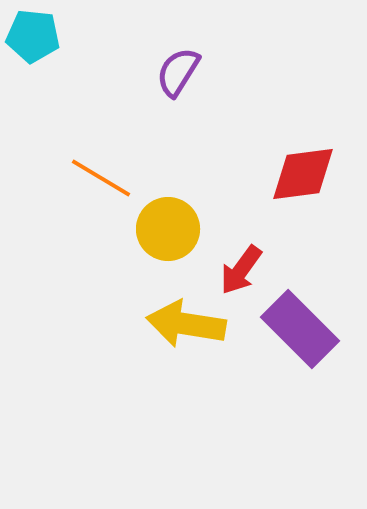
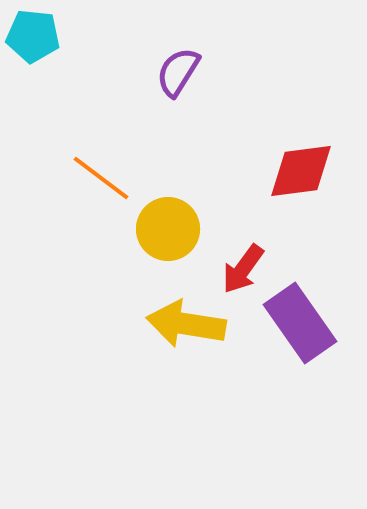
red diamond: moved 2 px left, 3 px up
orange line: rotated 6 degrees clockwise
red arrow: moved 2 px right, 1 px up
purple rectangle: moved 6 px up; rotated 10 degrees clockwise
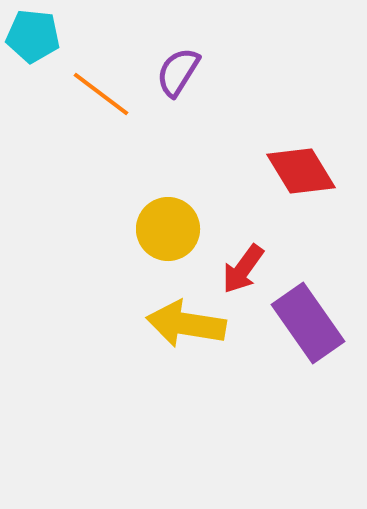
red diamond: rotated 66 degrees clockwise
orange line: moved 84 px up
purple rectangle: moved 8 px right
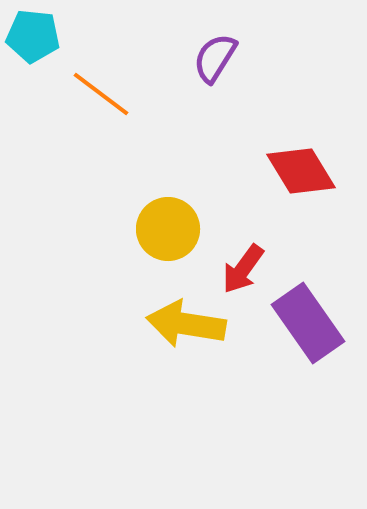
purple semicircle: moved 37 px right, 14 px up
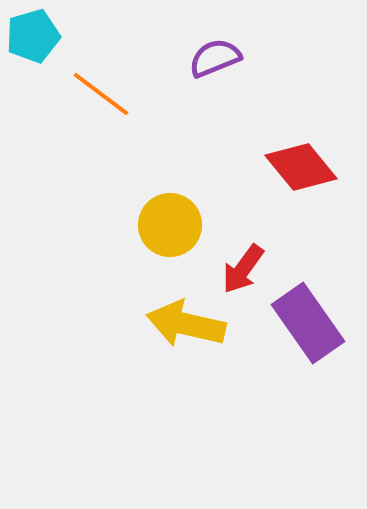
cyan pentagon: rotated 22 degrees counterclockwise
purple semicircle: rotated 36 degrees clockwise
red diamond: moved 4 px up; rotated 8 degrees counterclockwise
yellow circle: moved 2 px right, 4 px up
yellow arrow: rotated 4 degrees clockwise
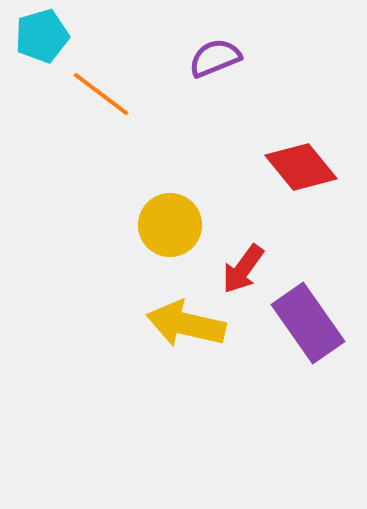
cyan pentagon: moved 9 px right
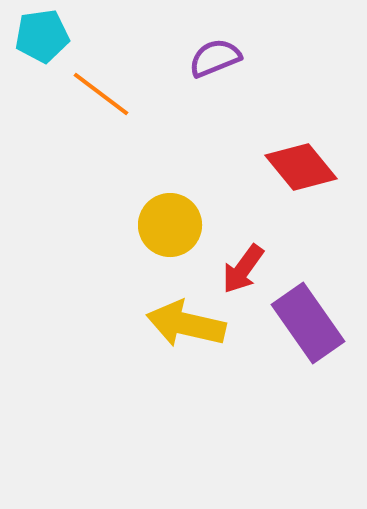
cyan pentagon: rotated 8 degrees clockwise
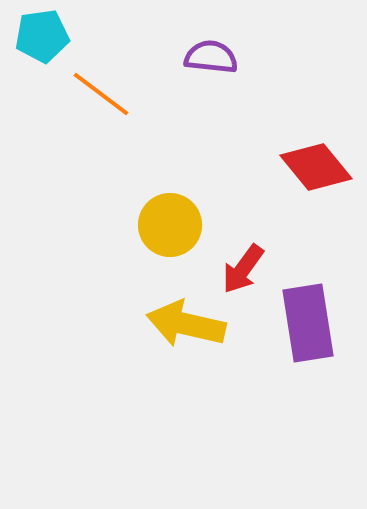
purple semicircle: moved 4 px left, 1 px up; rotated 28 degrees clockwise
red diamond: moved 15 px right
purple rectangle: rotated 26 degrees clockwise
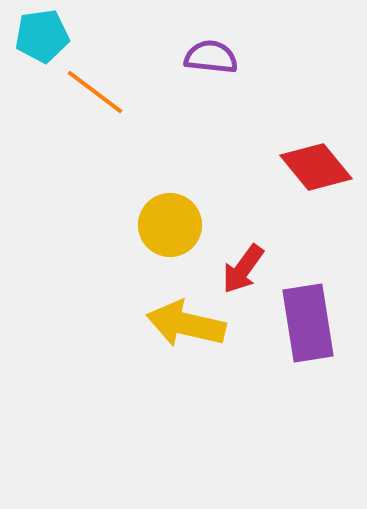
orange line: moved 6 px left, 2 px up
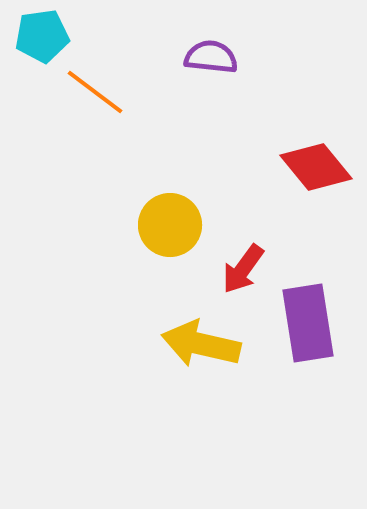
yellow arrow: moved 15 px right, 20 px down
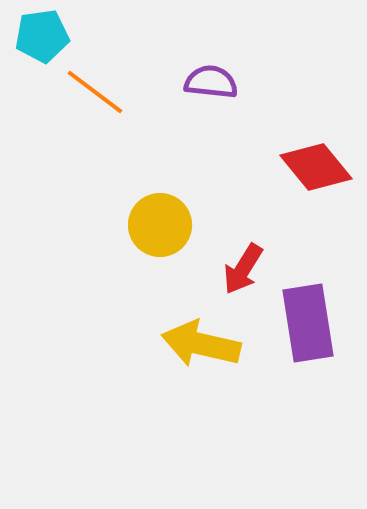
purple semicircle: moved 25 px down
yellow circle: moved 10 px left
red arrow: rotated 4 degrees counterclockwise
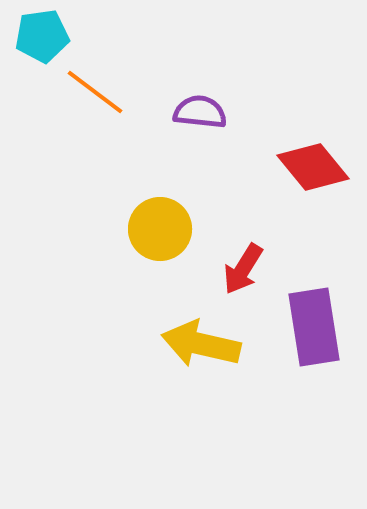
purple semicircle: moved 11 px left, 30 px down
red diamond: moved 3 px left
yellow circle: moved 4 px down
purple rectangle: moved 6 px right, 4 px down
